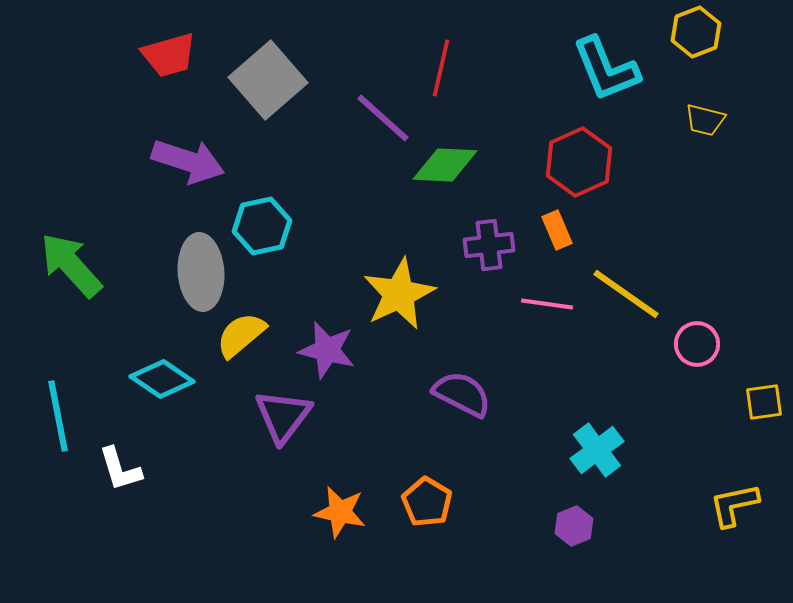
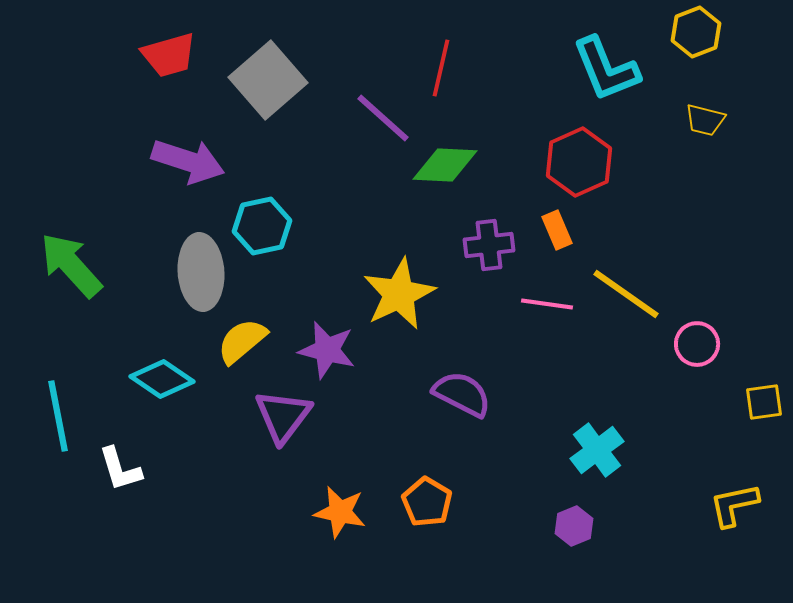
yellow semicircle: moved 1 px right, 6 px down
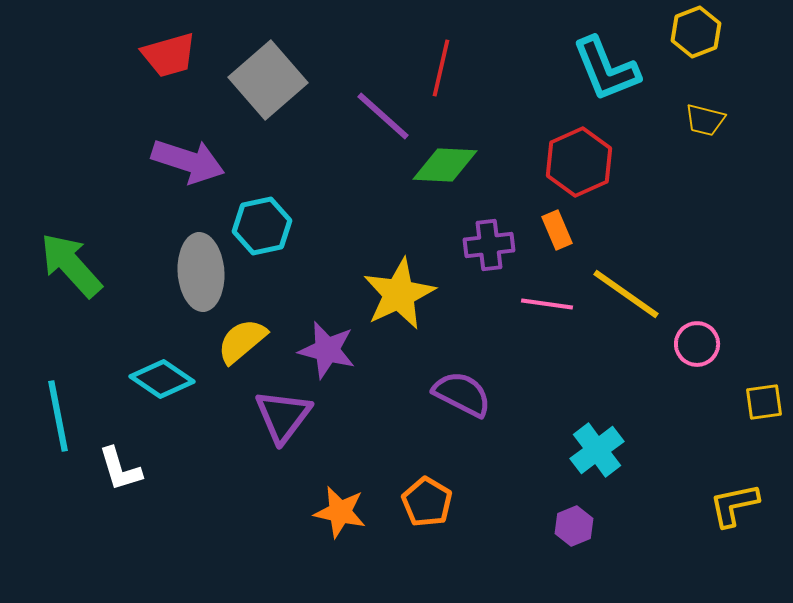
purple line: moved 2 px up
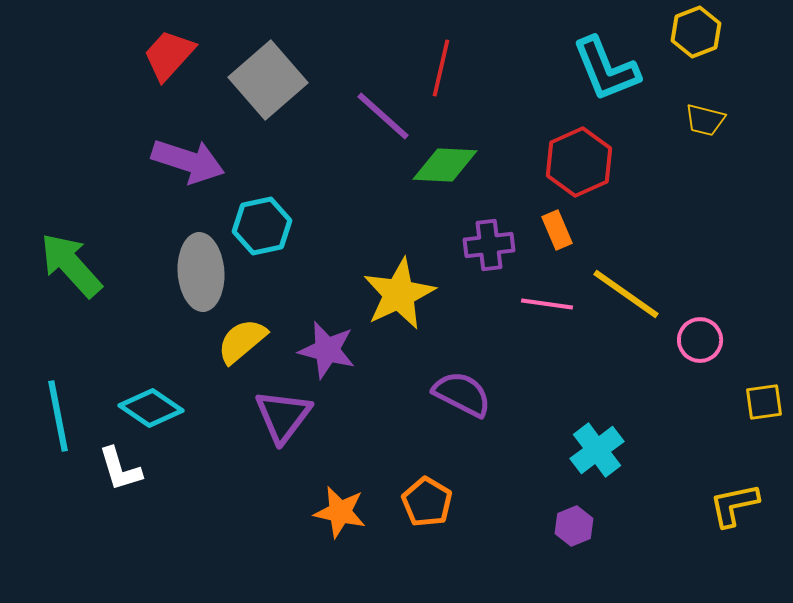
red trapezoid: rotated 148 degrees clockwise
pink circle: moved 3 px right, 4 px up
cyan diamond: moved 11 px left, 29 px down
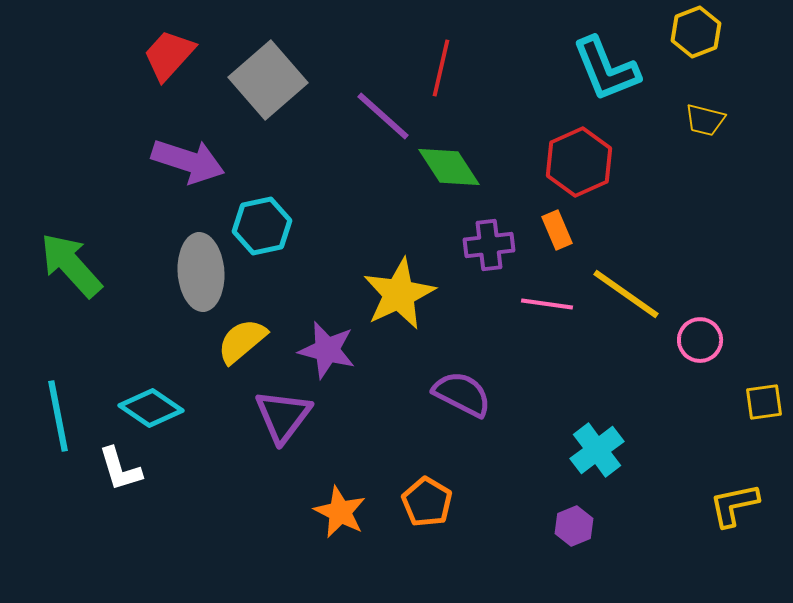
green diamond: moved 4 px right, 2 px down; rotated 54 degrees clockwise
orange star: rotated 14 degrees clockwise
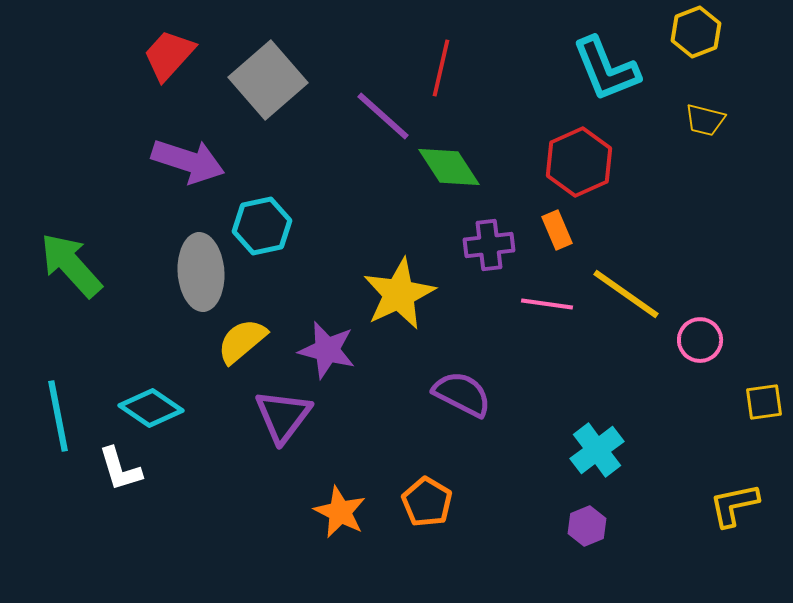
purple hexagon: moved 13 px right
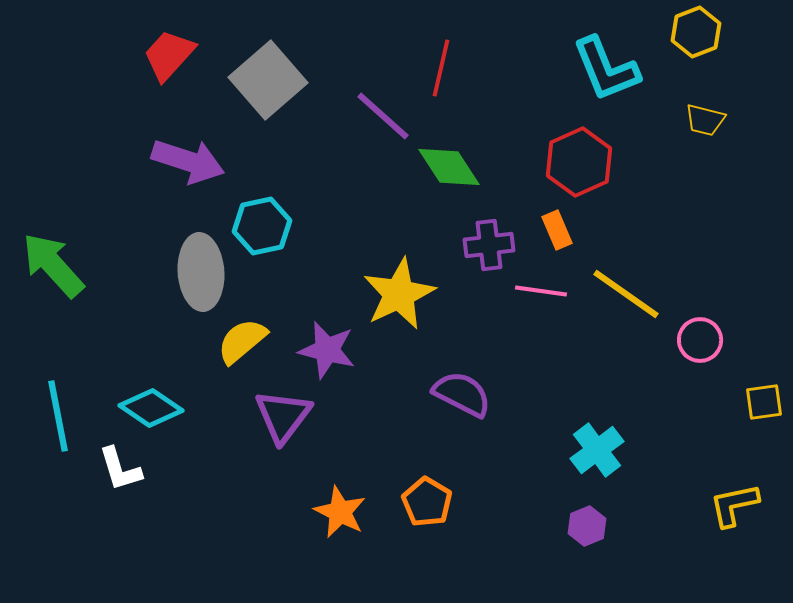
green arrow: moved 18 px left
pink line: moved 6 px left, 13 px up
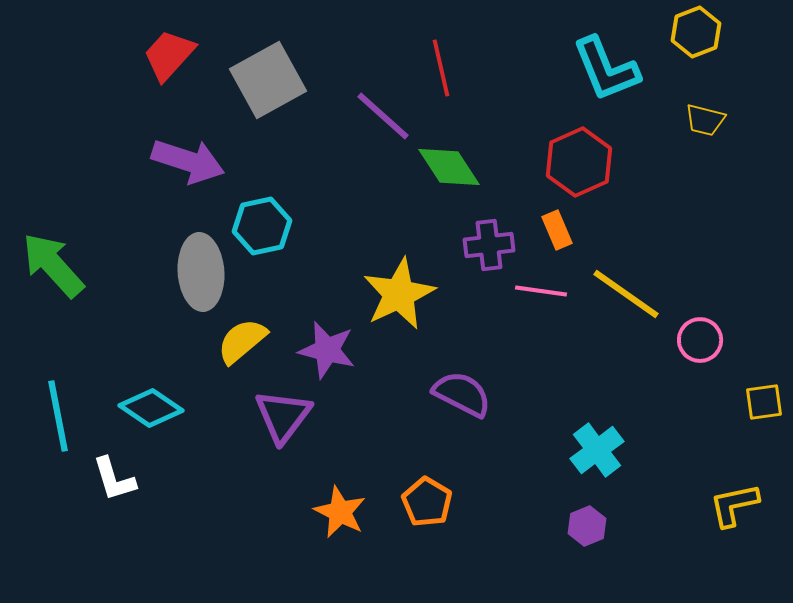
red line: rotated 26 degrees counterclockwise
gray square: rotated 12 degrees clockwise
white L-shape: moved 6 px left, 10 px down
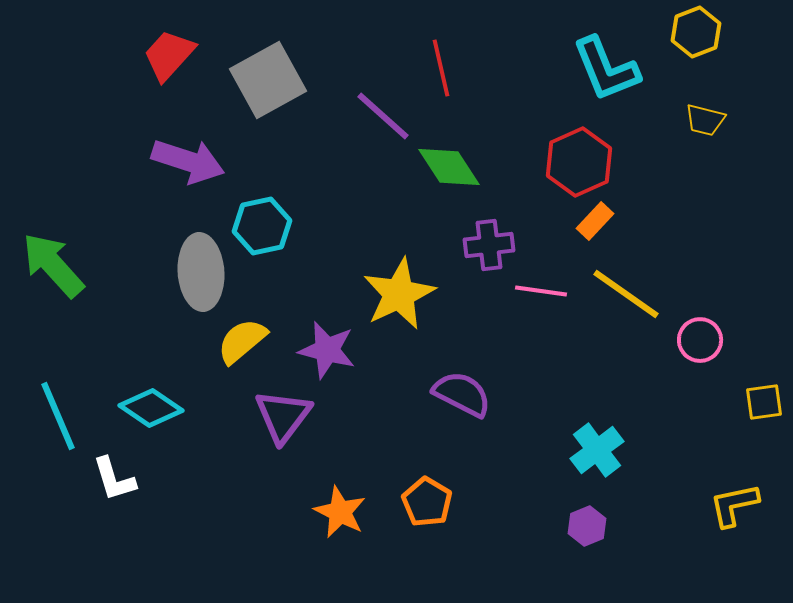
orange rectangle: moved 38 px right, 9 px up; rotated 66 degrees clockwise
cyan line: rotated 12 degrees counterclockwise
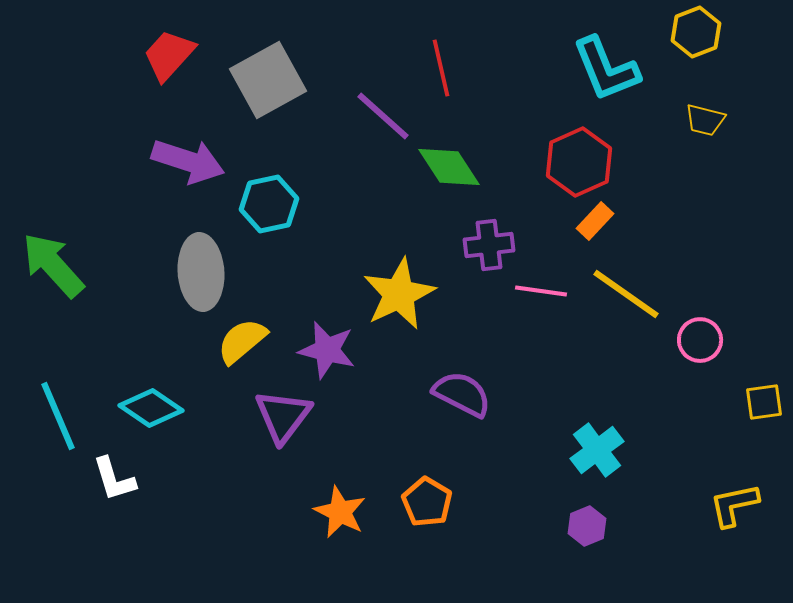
cyan hexagon: moved 7 px right, 22 px up
